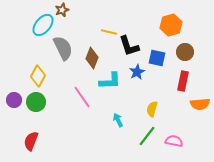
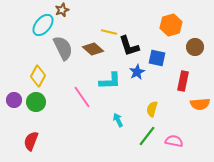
brown circle: moved 10 px right, 5 px up
brown diamond: moved 1 px right, 9 px up; rotated 70 degrees counterclockwise
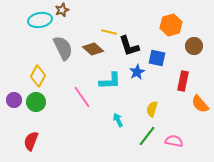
cyan ellipse: moved 3 px left, 5 px up; rotated 40 degrees clockwise
brown circle: moved 1 px left, 1 px up
orange semicircle: rotated 54 degrees clockwise
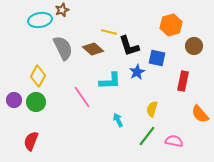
orange semicircle: moved 10 px down
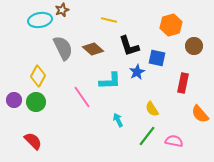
yellow line: moved 12 px up
red rectangle: moved 2 px down
yellow semicircle: rotated 49 degrees counterclockwise
red semicircle: moved 2 px right; rotated 114 degrees clockwise
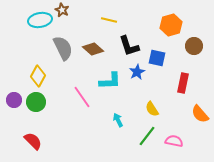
brown star: rotated 24 degrees counterclockwise
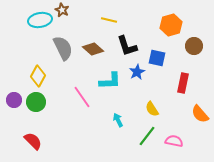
black L-shape: moved 2 px left
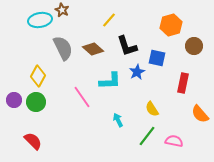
yellow line: rotated 63 degrees counterclockwise
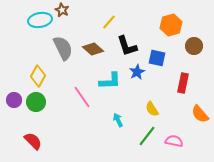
yellow line: moved 2 px down
